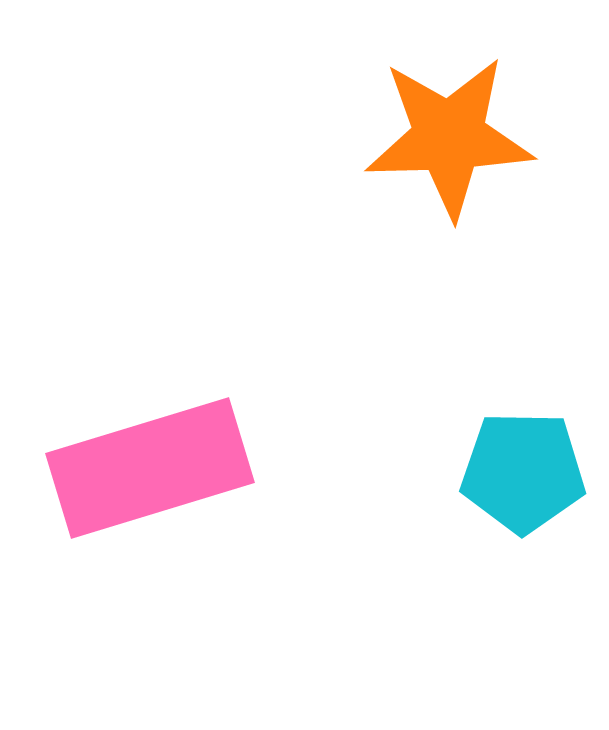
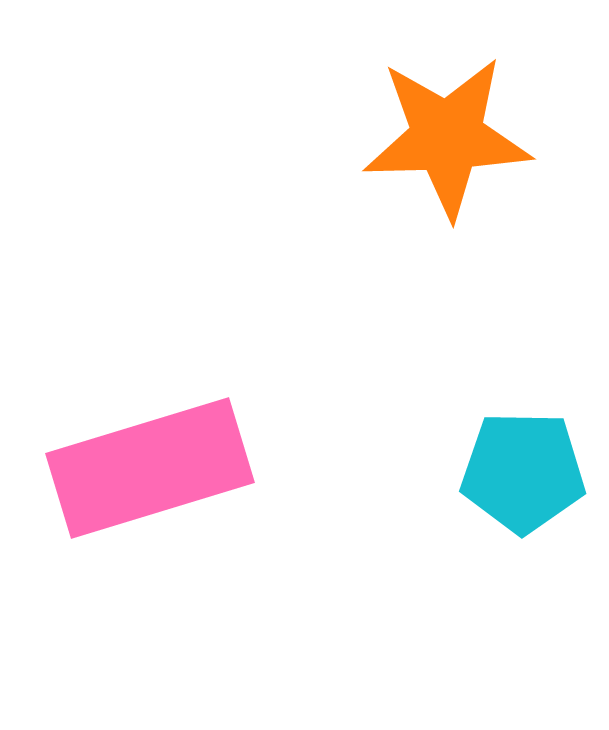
orange star: moved 2 px left
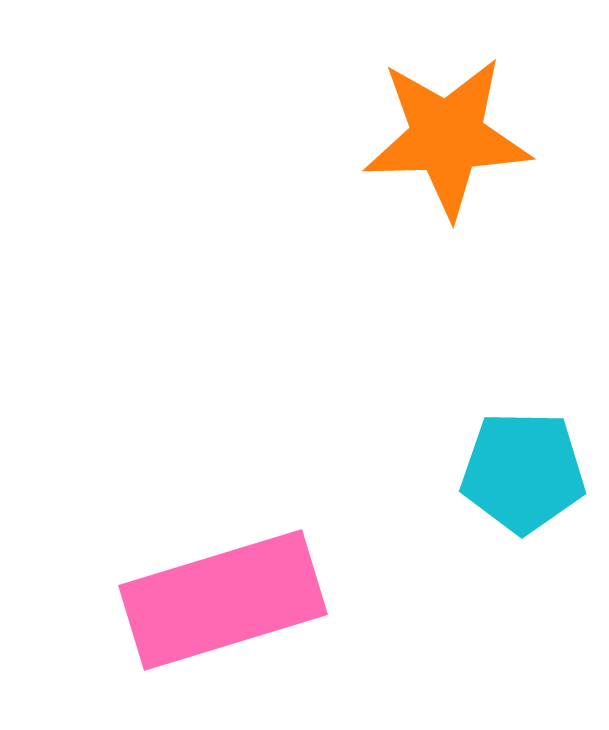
pink rectangle: moved 73 px right, 132 px down
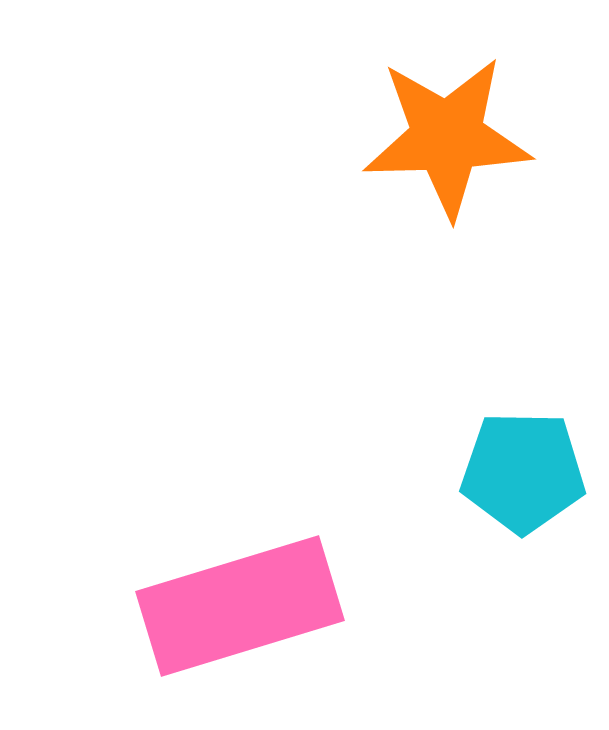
pink rectangle: moved 17 px right, 6 px down
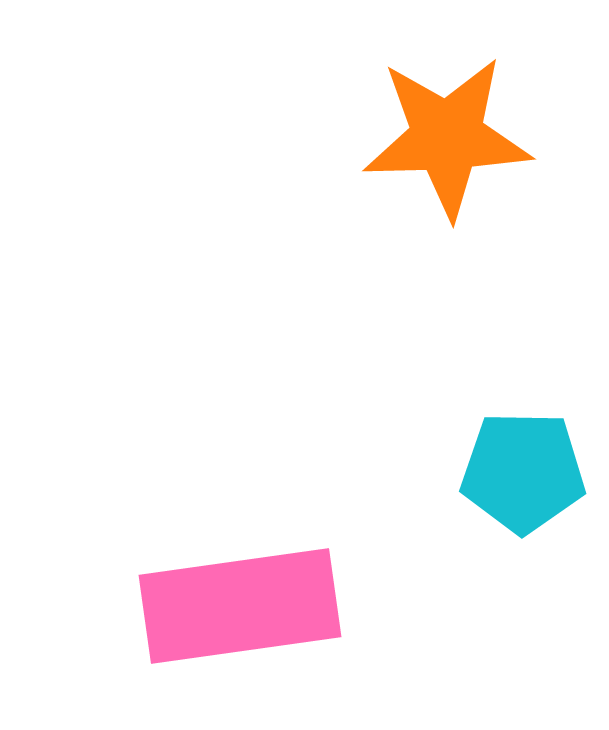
pink rectangle: rotated 9 degrees clockwise
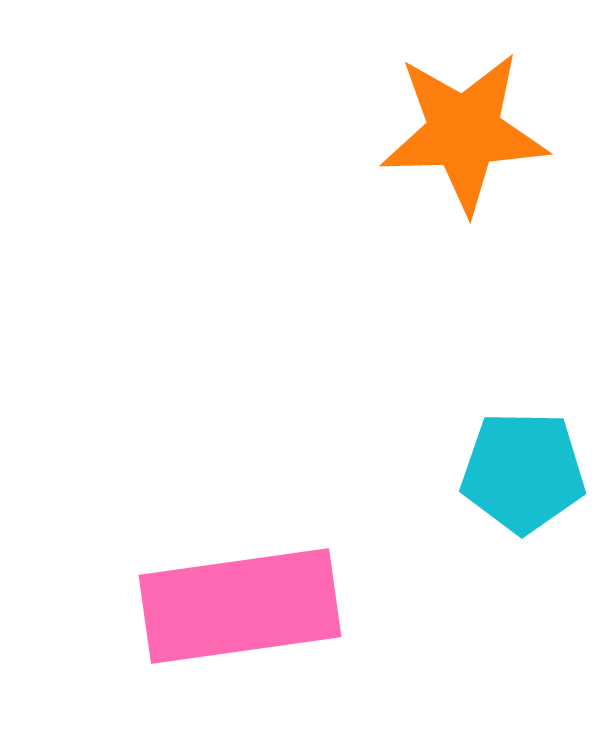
orange star: moved 17 px right, 5 px up
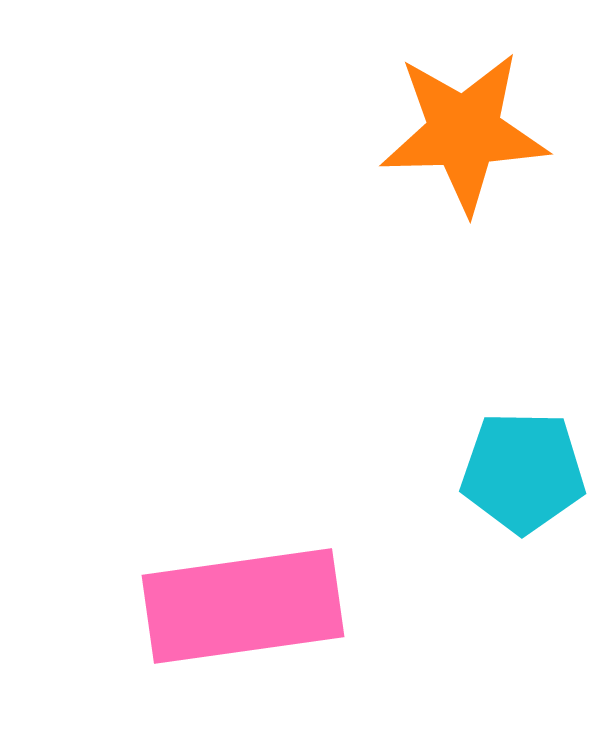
pink rectangle: moved 3 px right
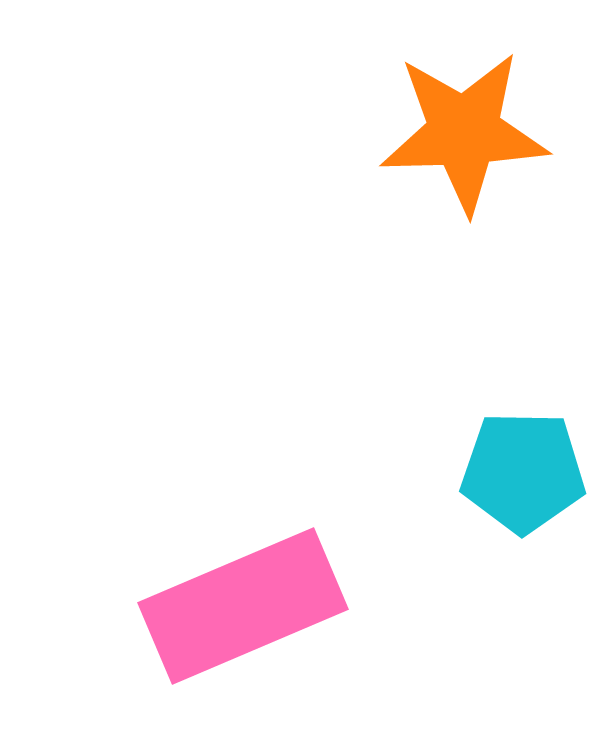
pink rectangle: rotated 15 degrees counterclockwise
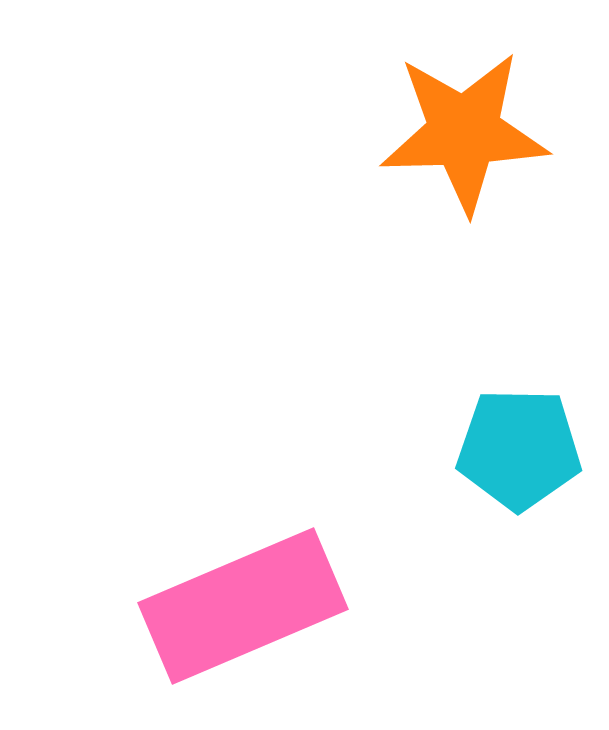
cyan pentagon: moved 4 px left, 23 px up
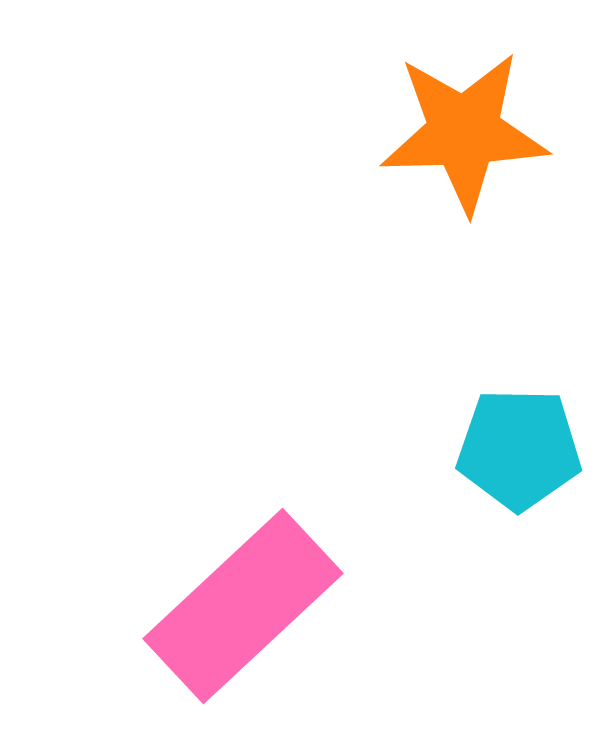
pink rectangle: rotated 20 degrees counterclockwise
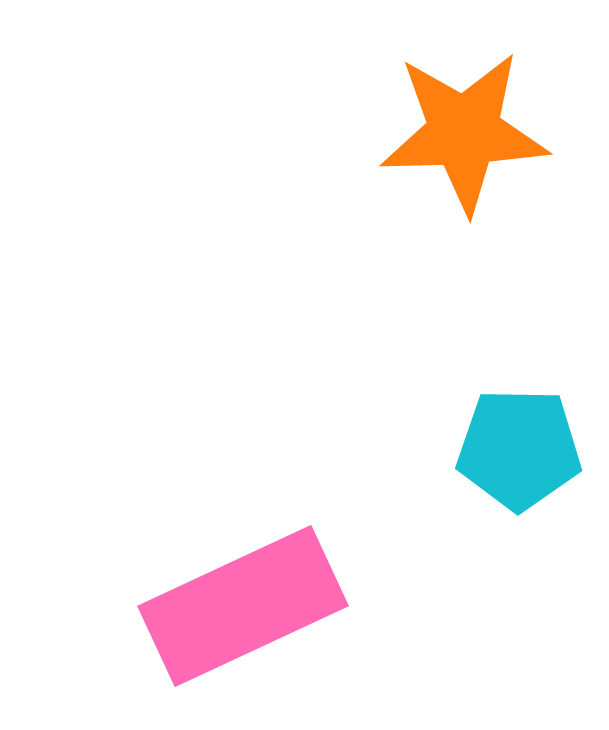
pink rectangle: rotated 18 degrees clockwise
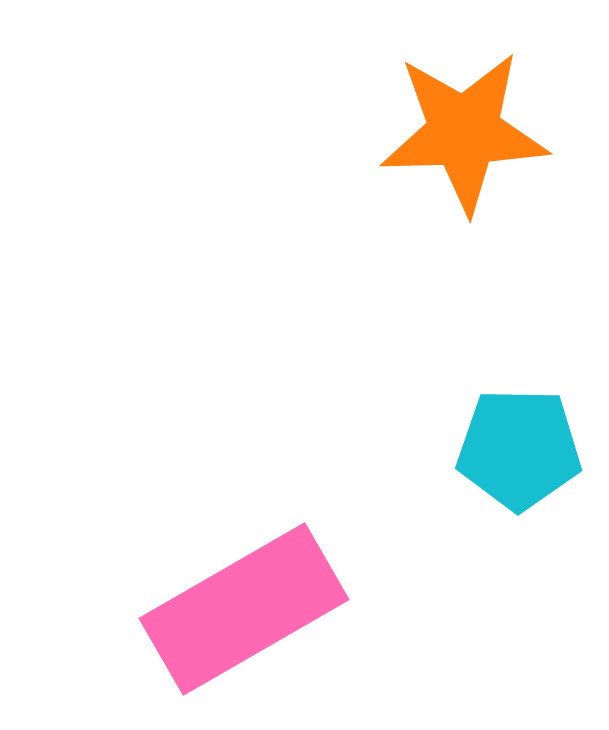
pink rectangle: moved 1 px right, 3 px down; rotated 5 degrees counterclockwise
